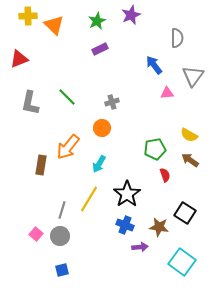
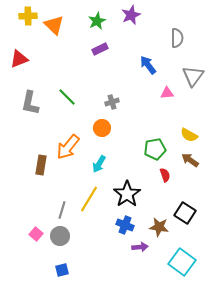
blue arrow: moved 6 px left
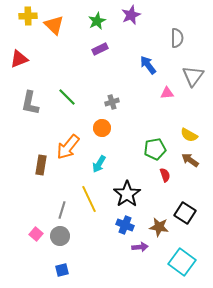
yellow line: rotated 56 degrees counterclockwise
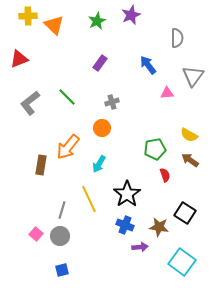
purple rectangle: moved 14 px down; rotated 28 degrees counterclockwise
gray L-shape: rotated 40 degrees clockwise
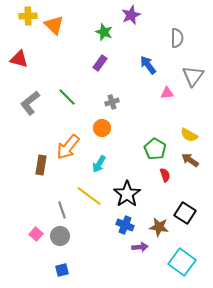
green star: moved 7 px right, 11 px down; rotated 24 degrees counterclockwise
red triangle: rotated 36 degrees clockwise
green pentagon: rotated 30 degrees counterclockwise
yellow line: moved 3 px up; rotated 28 degrees counterclockwise
gray line: rotated 36 degrees counterclockwise
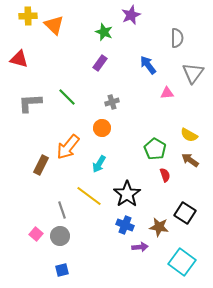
gray triangle: moved 3 px up
gray L-shape: rotated 35 degrees clockwise
brown rectangle: rotated 18 degrees clockwise
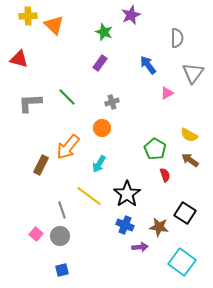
pink triangle: rotated 24 degrees counterclockwise
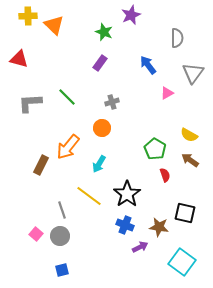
black square: rotated 20 degrees counterclockwise
purple arrow: rotated 21 degrees counterclockwise
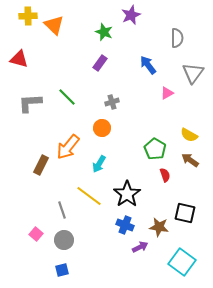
gray circle: moved 4 px right, 4 px down
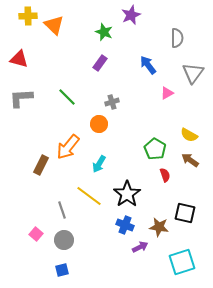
gray L-shape: moved 9 px left, 5 px up
orange circle: moved 3 px left, 4 px up
cyan square: rotated 36 degrees clockwise
